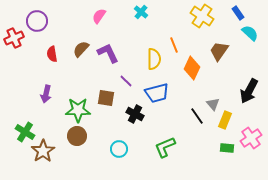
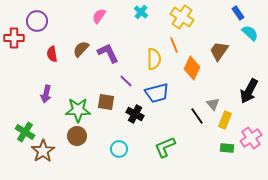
yellow cross: moved 20 px left, 1 px down
red cross: rotated 24 degrees clockwise
brown square: moved 4 px down
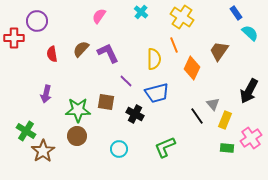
blue rectangle: moved 2 px left
green cross: moved 1 px right, 1 px up
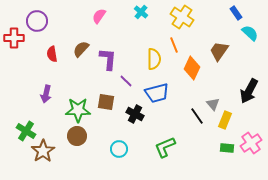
purple L-shape: moved 6 px down; rotated 30 degrees clockwise
pink cross: moved 5 px down
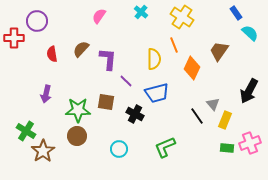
pink cross: moved 1 px left; rotated 15 degrees clockwise
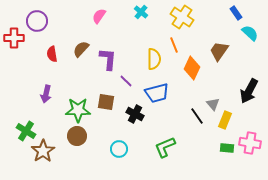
pink cross: rotated 30 degrees clockwise
